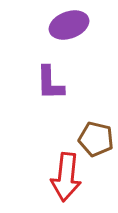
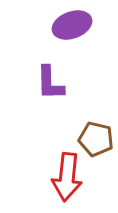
purple ellipse: moved 3 px right
red arrow: moved 1 px right
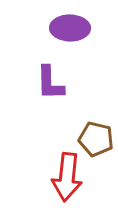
purple ellipse: moved 2 px left, 3 px down; rotated 21 degrees clockwise
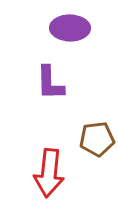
brown pentagon: moved 1 px right; rotated 20 degrees counterclockwise
red arrow: moved 18 px left, 4 px up
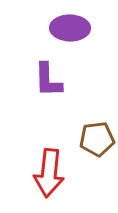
purple L-shape: moved 2 px left, 3 px up
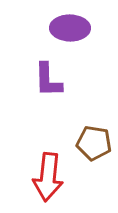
brown pentagon: moved 3 px left, 4 px down; rotated 16 degrees clockwise
red arrow: moved 1 px left, 4 px down
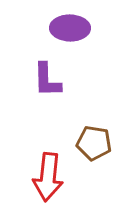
purple L-shape: moved 1 px left
